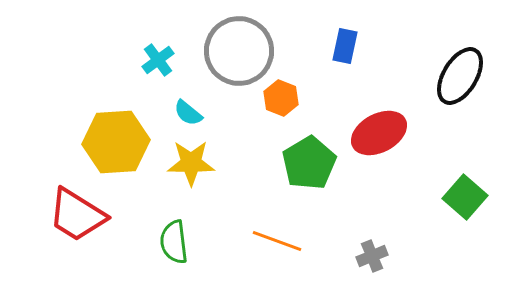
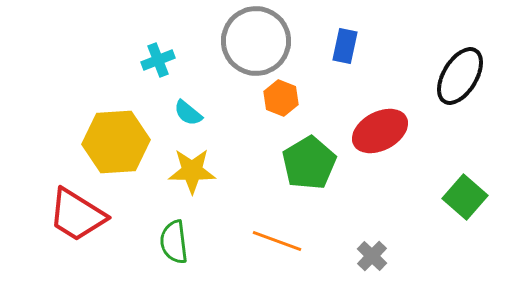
gray circle: moved 17 px right, 10 px up
cyan cross: rotated 16 degrees clockwise
red ellipse: moved 1 px right, 2 px up
yellow star: moved 1 px right, 8 px down
gray cross: rotated 24 degrees counterclockwise
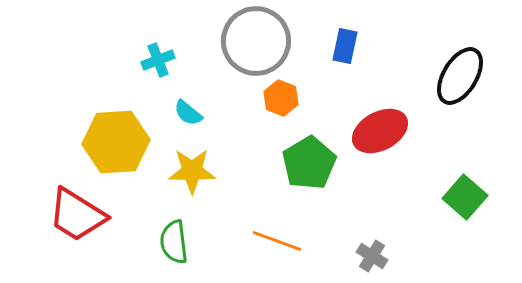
gray cross: rotated 12 degrees counterclockwise
